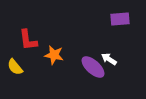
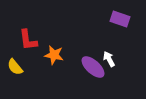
purple rectangle: rotated 24 degrees clockwise
white arrow: rotated 28 degrees clockwise
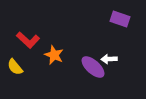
red L-shape: rotated 40 degrees counterclockwise
orange star: rotated 12 degrees clockwise
white arrow: rotated 63 degrees counterclockwise
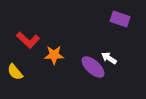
orange star: rotated 24 degrees counterclockwise
white arrow: moved 1 px up; rotated 35 degrees clockwise
yellow semicircle: moved 5 px down
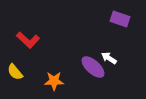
orange star: moved 26 px down
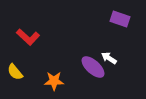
red L-shape: moved 3 px up
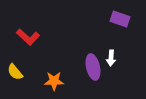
white arrow: moved 2 px right; rotated 119 degrees counterclockwise
purple ellipse: rotated 35 degrees clockwise
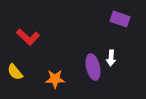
orange star: moved 1 px right, 2 px up
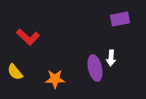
purple rectangle: rotated 30 degrees counterclockwise
purple ellipse: moved 2 px right, 1 px down
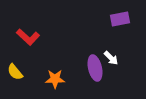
white arrow: rotated 49 degrees counterclockwise
